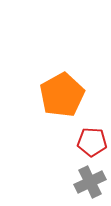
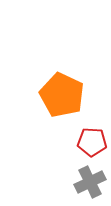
orange pentagon: rotated 18 degrees counterclockwise
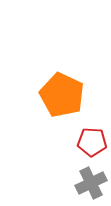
gray cross: moved 1 px right, 1 px down
